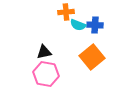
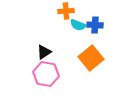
orange cross: moved 1 px up
black triangle: rotated 21 degrees counterclockwise
orange square: moved 1 px left, 1 px down
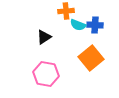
black triangle: moved 15 px up
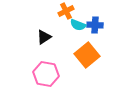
orange cross: rotated 21 degrees counterclockwise
orange square: moved 4 px left, 3 px up
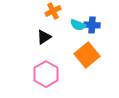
orange cross: moved 13 px left
blue cross: moved 3 px left
pink hexagon: rotated 20 degrees clockwise
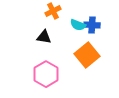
black triangle: rotated 42 degrees clockwise
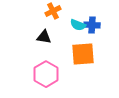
orange square: moved 4 px left, 1 px up; rotated 35 degrees clockwise
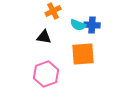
pink hexagon: rotated 10 degrees clockwise
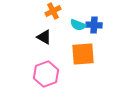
blue cross: moved 2 px right
black triangle: rotated 21 degrees clockwise
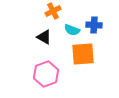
cyan semicircle: moved 6 px left, 5 px down
